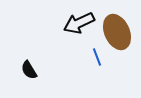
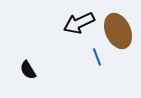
brown ellipse: moved 1 px right, 1 px up
black semicircle: moved 1 px left
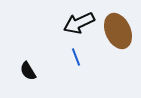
blue line: moved 21 px left
black semicircle: moved 1 px down
